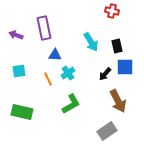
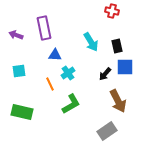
orange line: moved 2 px right, 5 px down
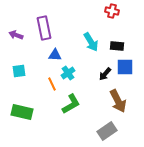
black rectangle: rotated 72 degrees counterclockwise
orange line: moved 2 px right
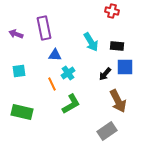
purple arrow: moved 1 px up
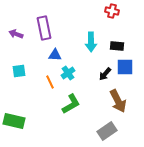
cyan arrow: rotated 30 degrees clockwise
orange line: moved 2 px left, 2 px up
green rectangle: moved 8 px left, 9 px down
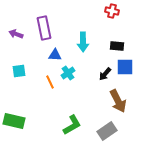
cyan arrow: moved 8 px left
green L-shape: moved 1 px right, 21 px down
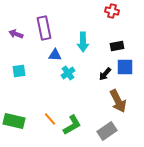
black rectangle: rotated 16 degrees counterclockwise
orange line: moved 37 px down; rotated 16 degrees counterclockwise
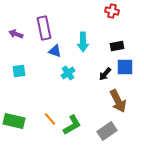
blue triangle: moved 4 px up; rotated 16 degrees clockwise
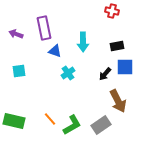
gray rectangle: moved 6 px left, 6 px up
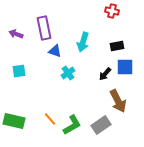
cyan arrow: rotated 18 degrees clockwise
